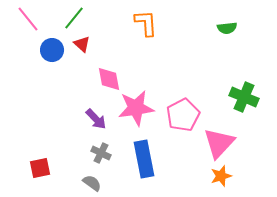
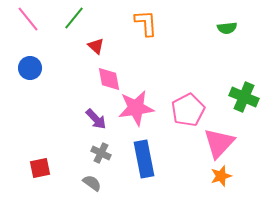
red triangle: moved 14 px right, 2 px down
blue circle: moved 22 px left, 18 px down
pink pentagon: moved 5 px right, 5 px up
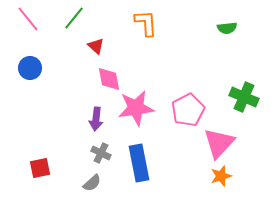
purple arrow: rotated 50 degrees clockwise
blue rectangle: moved 5 px left, 4 px down
gray semicircle: rotated 102 degrees clockwise
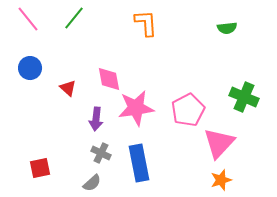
red triangle: moved 28 px left, 42 px down
orange star: moved 4 px down
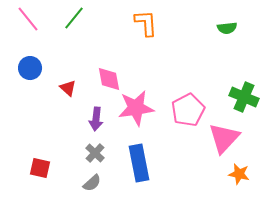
pink triangle: moved 5 px right, 5 px up
gray cross: moved 6 px left; rotated 18 degrees clockwise
red square: rotated 25 degrees clockwise
orange star: moved 18 px right, 6 px up; rotated 30 degrees clockwise
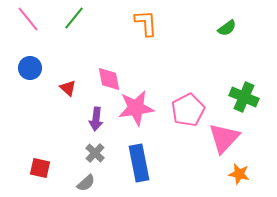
green semicircle: rotated 30 degrees counterclockwise
gray semicircle: moved 6 px left
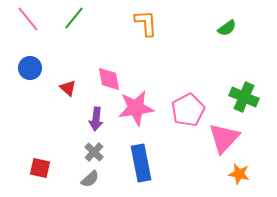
gray cross: moved 1 px left, 1 px up
blue rectangle: moved 2 px right
gray semicircle: moved 4 px right, 4 px up
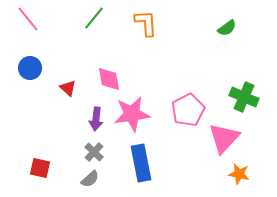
green line: moved 20 px right
pink star: moved 4 px left, 6 px down
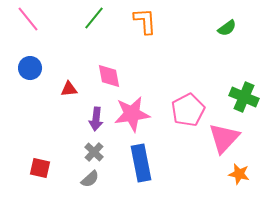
orange L-shape: moved 1 px left, 2 px up
pink diamond: moved 3 px up
red triangle: moved 1 px right, 1 px down; rotated 48 degrees counterclockwise
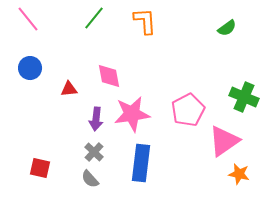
pink triangle: moved 3 px down; rotated 12 degrees clockwise
blue rectangle: rotated 18 degrees clockwise
gray semicircle: rotated 90 degrees clockwise
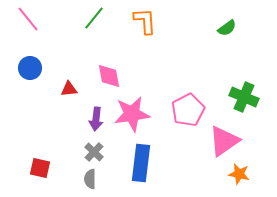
gray semicircle: rotated 42 degrees clockwise
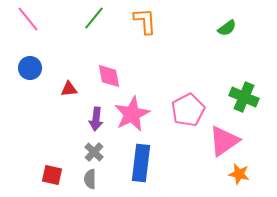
pink star: rotated 18 degrees counterclockwise
red square: moved 12 px right, 7 px down
